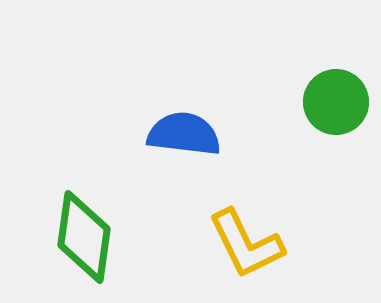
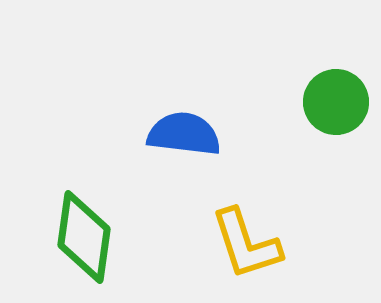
yellow L-shape: rotated 8 degrees clockwise
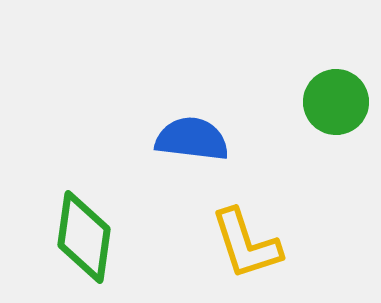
blue semicircle: moved 8 px right, 5 px down
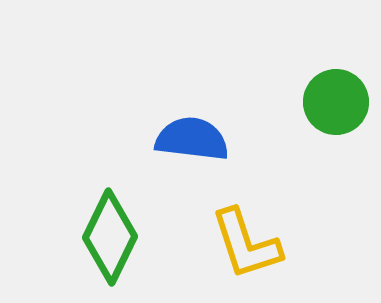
green diamond: moved 26 px right; rotated 18 degrees clockwise
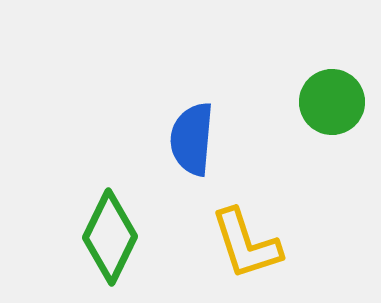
green circle: moved 4 px left
blue semicircle: rotated 92 degrees counterclockwise
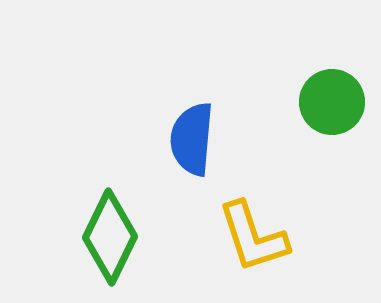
yellow L-shape: moved 7 px right, 7 px up
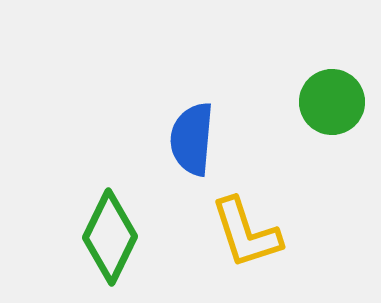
yellow L-shape: moved 7 px left, 4 px up
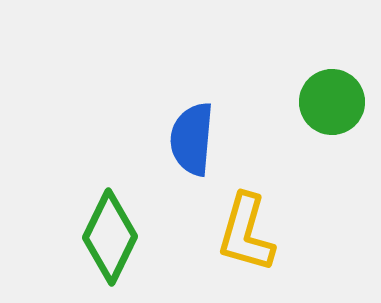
yellow L-shape: rotated 34 degrees clockwise
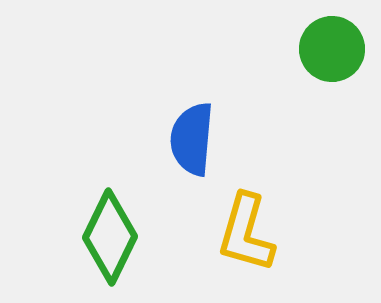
green circle: moved 53 px up
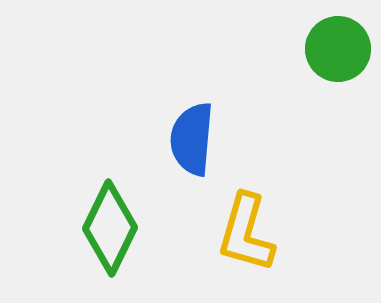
green circle: moved 6 px right
green diamond: moved 9 px up
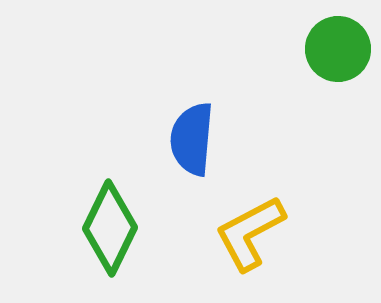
yellow L-shape: moved 4 px right; rotated 46 degrees clockwise
